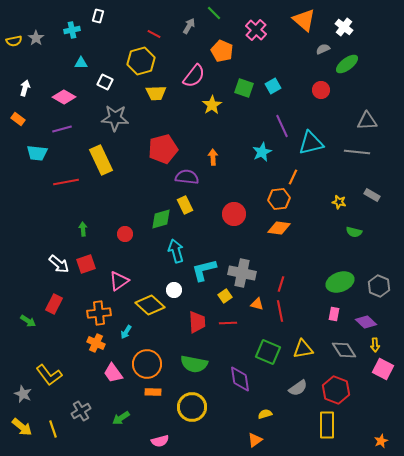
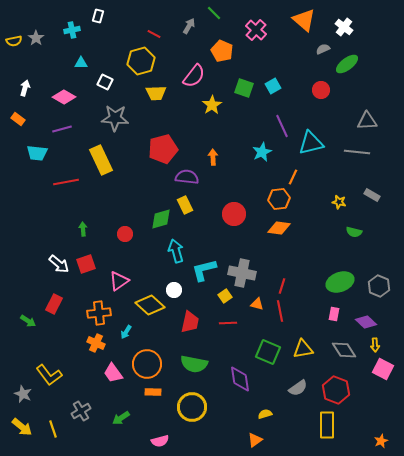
red line at (281, 284): moved 1 px right, 2 px down
red trapezoid at (197, 322): moved 7 px left; rotated 15 degrees clockwise
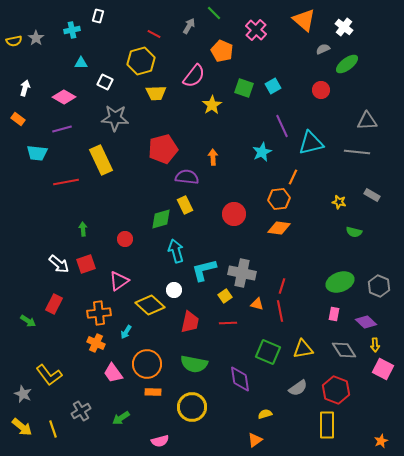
red circle at (125, 234): moved 5 px down
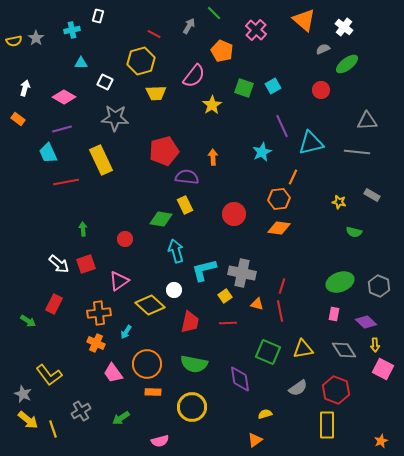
red pentagon at (163, 149): moved 1 px right, 2 px down
cyan trapezoid at (37, 153): moved 11 px right; rotated 60 degrees clockwise
green diamond at (161, 219): rotated 25 degrees clockwise
yellow arrow at (22, 427): moved 6 px right, 7 px up
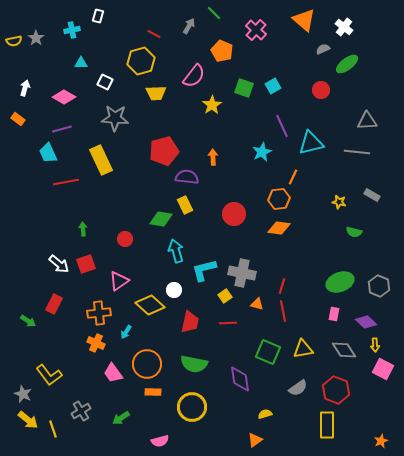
red line at (280, 311): moved 3 px right
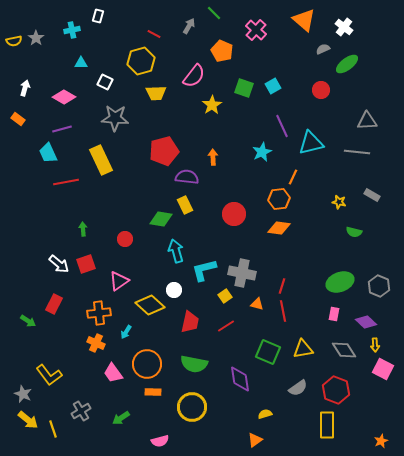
red line at (228, 323): moved 2 px left, 3 px down; rotated 30 degrees counterclockwise
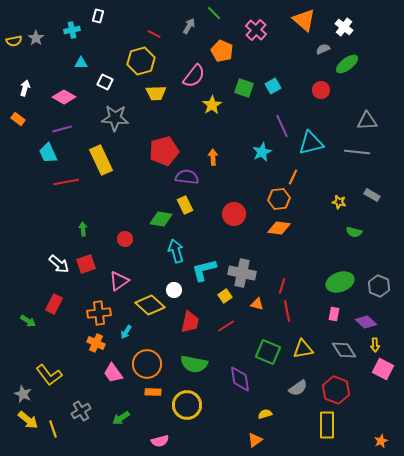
red line at (283, 311): moved 4 px right
yellow circle at (192, 407): moved 5 px left, 2 px up
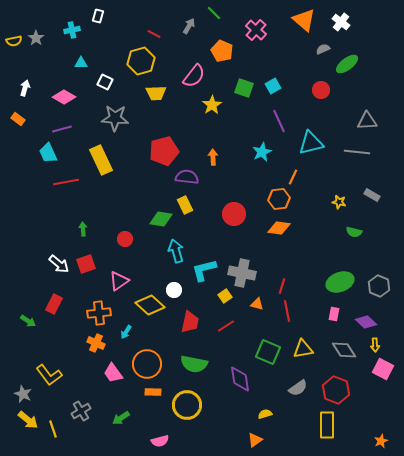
white cross at (344, 27): moved 3 px left, 5 px up
purple line at (282, 126): moved 3 px left, 5 px up
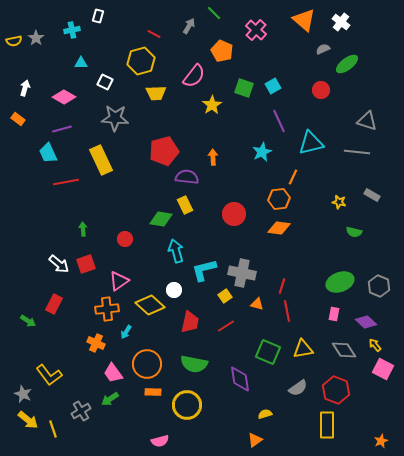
gray triangle at (367, 121): rotated 20 degrees clockwise
orange cross at (99, 313): moved 8 px right, 4 px up
yellow arrow at (375, 345): rotated 144 degrees clockwise
green arrow at (121, 418): moved 11 px left, 19 px up
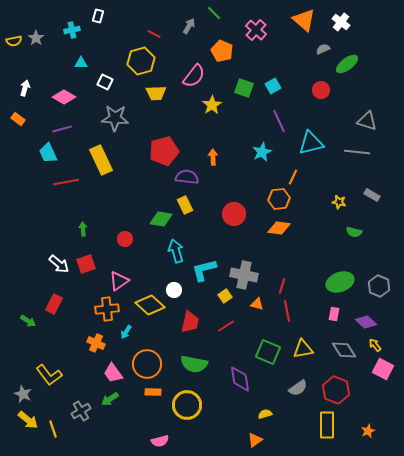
gray cross at (242, 273): moved 2 px right, 2 px down
orange star at (381, 441): moved 13 px left, 10 px up
